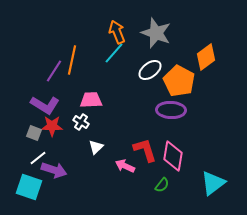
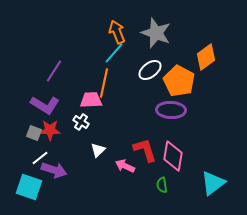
orange line: moved 32 px right, 23 px down
red star: moved 2 px left, 4 px down
white triangle: moved 2 px right, 3 px down
white line: moved 2 px right
green semicircle: rotated 133 degrees clockwise
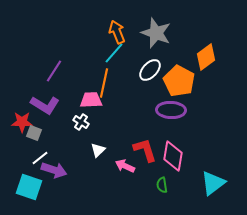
white ellipse: rotated 10 degrees counterclockwise
red star: moved 28 px left, 8 px up
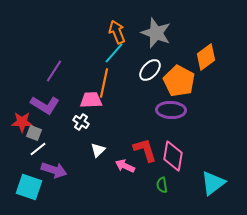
white line: moved 2 px left, 9 px up
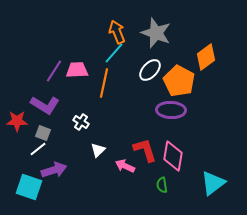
pink trapezoid: moved 14 px left, 30 px up
red star: moved 5 px left, 1 px up
gray square: moved 9 px right
purple arrow: rotated 35 degrees counterclockwise
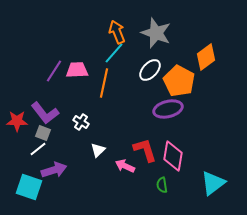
purple L-shape: moved 8 px down; rotated 20 degrees clockwise
purple ellipse: moved 3 px left, 1 px up; rotated 16 degrees counterclockwise
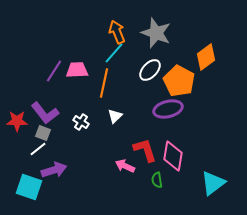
white triangle: moved 17 px right, 34 px up
green semicircle: moved 5 px left, 5 px up
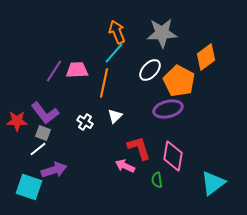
gray star: moved 6 px right; rotated 24 degrees counterclockwise
white cross: moved 4 px right
red L-shape: moved 6 px left, 2 px up
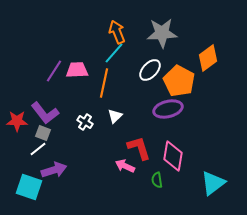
orange diamond: moved 2 px right, 1 px down
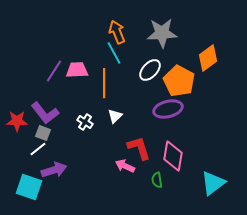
cyan line: rotated 70 degrees counterclockwise
orange line: rotated 12 degrees counterclockwise
